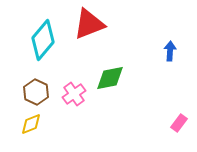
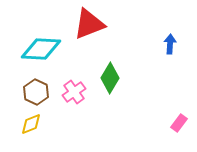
cyan diamond: moved 2 px left, 9 px down; rotated 54 degrees clockwise
blue arrow: moved 7 px up
green diamond: rotated 48 degrees counterclockwise
pink cross: moved 2 px up
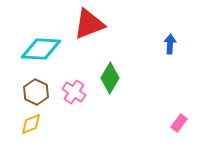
pink cross: rotated 20 degrees counterclockwise
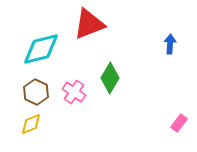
cyan diamond: rotated 18 degrees counterclockwise
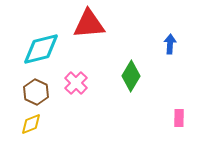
red triangle: rotated 16 degrees clockwise
green diamond: moved 21 px right, 2 px up
pink cross: moved 2 px right, 9 px up; rotated 10 degrees clockwise
pink rectangle: moved 5 px up; rotated 36 degrees counterclockwise
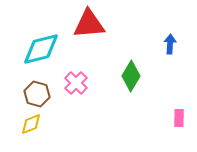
brown hexagon: moved 1 px right, 2 px down; rotated 10 degrees counterclockwise
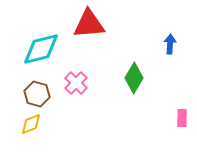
green diamond: moved 3 px right, 2 px down
pink rectangle: moved 3 px right
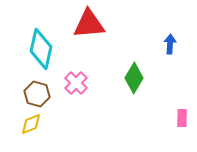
cyan diamond: rotated 63 degrees counterclockwise
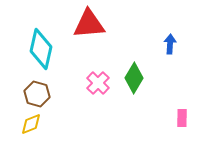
pink cross: moved 22 px right
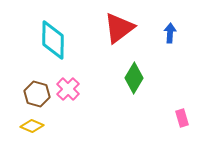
red triangle: moved 30 px right, 4 px down; rotated 32 degrees counterclockwise
blue arrow: moved 11 px up
cyan diamond: moved 12 px right, 9 px up; rotated 12 degrees counterclockwise
pink cross: moved 30 px left, 6 px down
pink rectangle: rotated 18 degrees counterclockwise
yellow diamond: moved 1 px right, 2 px down; rotated 45 degrees clockwise
